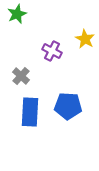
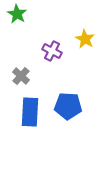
green star: rotated 18 degrees counterclockwise
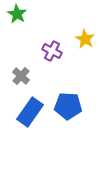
blue rectangle: rotated 32 degrees clockwise
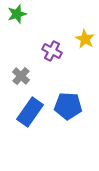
green star: rotated 24 degrees clockwise
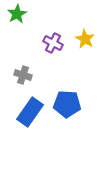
green star: rotated 12 degrees counterclockwise
purple cross: moved 1 px right, 8 px up
gray cross: moved 2 px right, 1 px up; rotated 24 degrees counterclockwise
blue pentagon: moved 1 px left, 2 px up
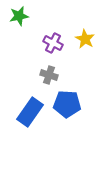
green star: moved 2 px right, 2 px down; rotated 18 degrees clockwise
gray cross: moved 26 px right
